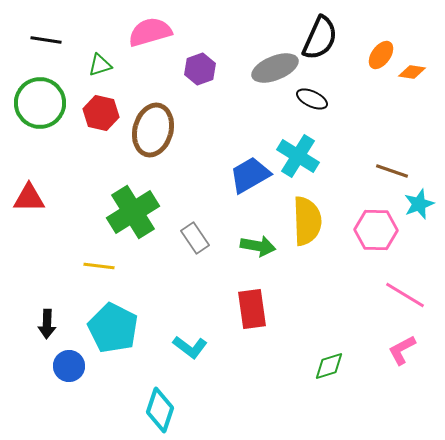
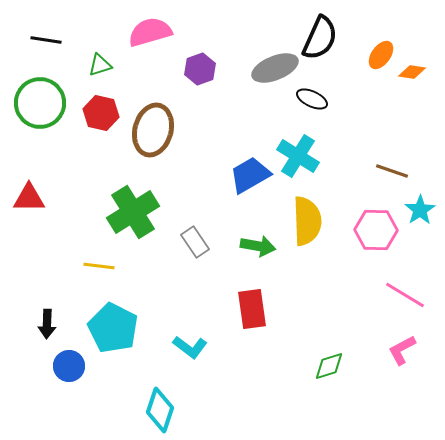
cyan star: moved 1 px right, 6 px down; rotated 12 degrees counterclockwise
gray rectangle: moved 4 px down
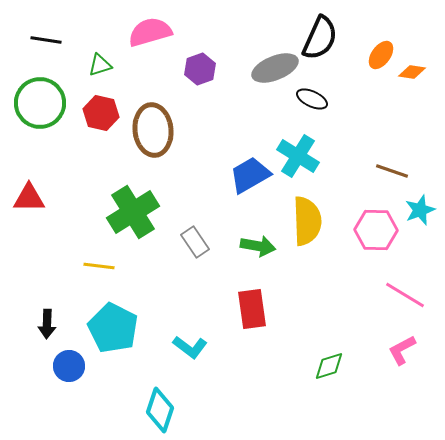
brown ellipse: rotated 21 degrees counterclockwise
cyan star: rotated 12 degrees clockwise
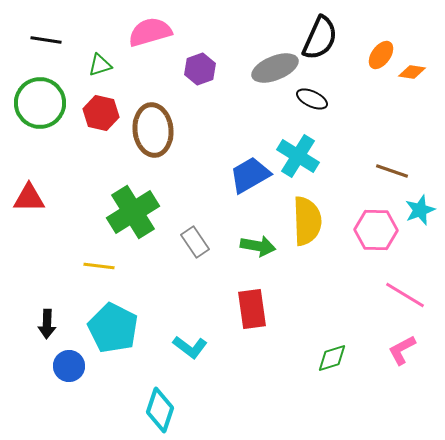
green diamond: moved 3 px right, 8 px up
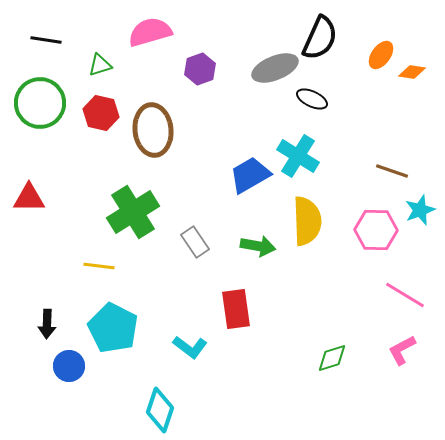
red rectangle: moved 16 px left
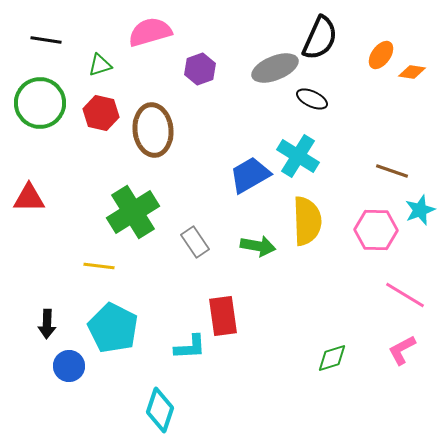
red rectangle: moved 13 px left, 7 px down
cyan L-shape: rotated 40 degrees counterclockwise
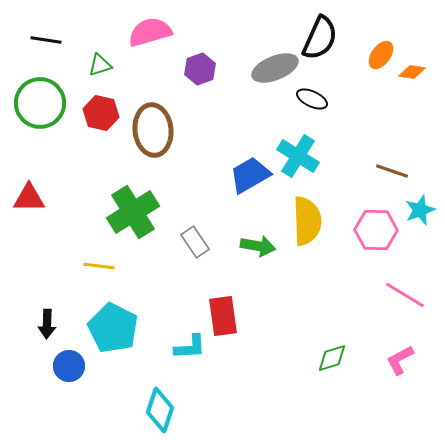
pink L-shape: moved 2 px left, 10 px down
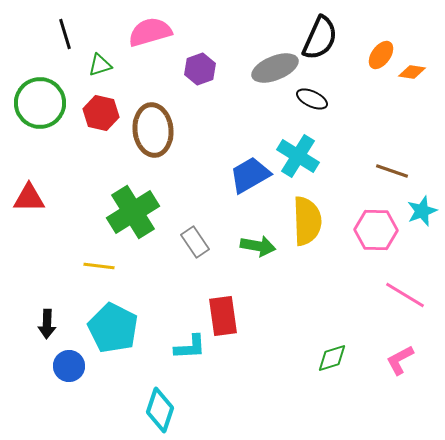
black line: moved 19 px right, 6 px up; rotated 64 degrees clockwise
cyan star: moved 2 px right, 1 px down
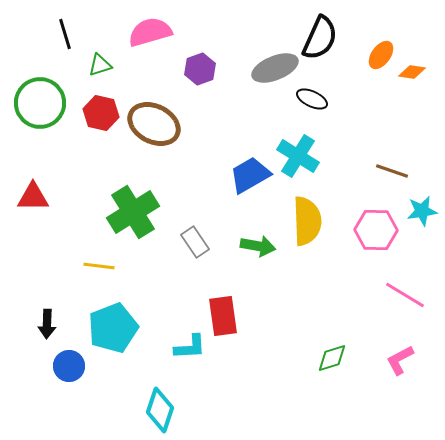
brown ellipse: moved 1 px right, 6 px up; rotated 57 degrees counterclockwise
red triangle: moved 4 px right, 1 px up
cyan star: rotated 12 degrees clockwise
cyan pentagon: rotated 24 degrees clockwise
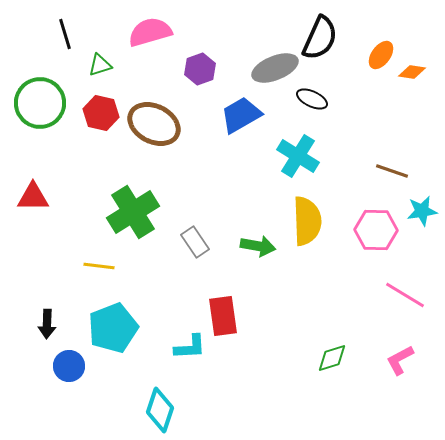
blue trapezoid: moved 9 px left, 60 px up
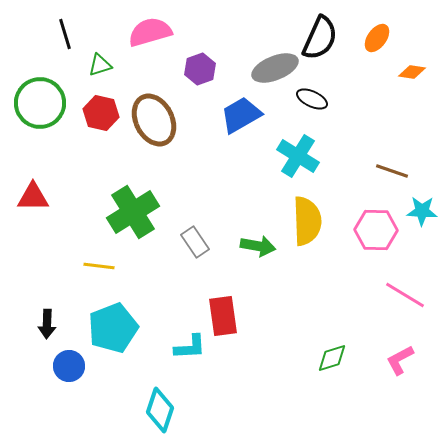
orange ellipse: moved 4 px left, 17 px up
brown ellipse: moved 4 px up; rotated 36 degrees clockwise
cyan star: rotated 12 degrees clockwise
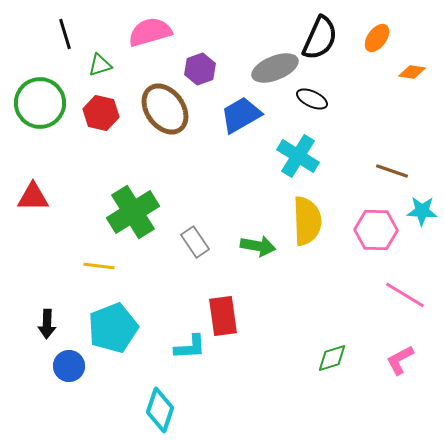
brown ellipse: moved 11 px right, 11 px up; rotated 9 degrees counterclockwise
